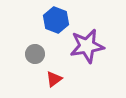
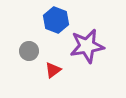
gray circle: moved 6 px left, 3 px up
red triangle: moved 1 px left, 9 px up
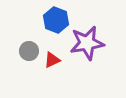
purple star: moved 3 px up
red triangle: moved 1 px left, 10 px up; rotated 12 degrees clockwise
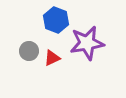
red triangle: moved 2 px up
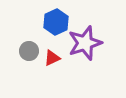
blue hexagon: moved 2 px down; rotated 15 degrees clockwise
purple star: moved 2 px left; rotated 8 degrees counterclockwise
